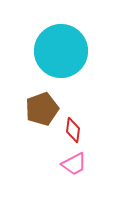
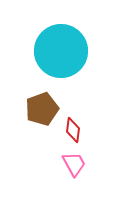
pink trapezoid: rotated 92 degrees counterclockwise
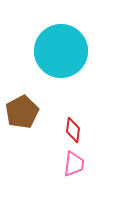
brown pentagon: moved 20 px left, 3 px down; rotated 8 degrees counterclockwise
pink trapezoid: rotated 36 degrees clockwise
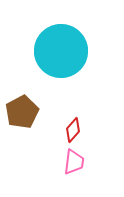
red diamond: rotated 35 degrees clockwise
pink trapezoid: moved 2 px up
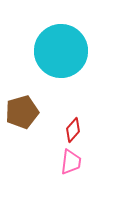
brown pentagon: rotated 12 degrees clockwise
pink trapezoid: moved 3 px left
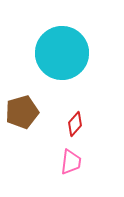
cyan circle: moved 1 px right, 2 px down
red diamond: moved 2 px right, 6 px up
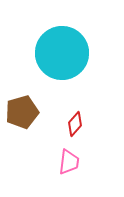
pink trapezoid: moved 2 px left
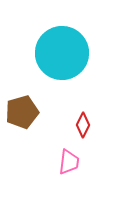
red diamond: moved 8 px right, 1 px down; rotated 15 degrees counterclockwise
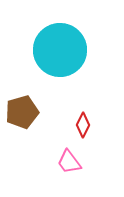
cyan circle: moved 2 px left, 3 px up
pink trapezoid: rotated 136 degrees clockwise
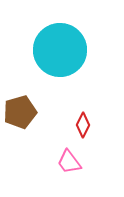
brown pentagon: moved 2 px left
